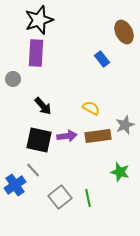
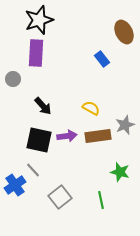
green line: moved 13 px right, 2 px down
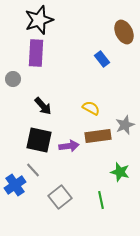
purple arrow: moved 2 px right, 10 px down
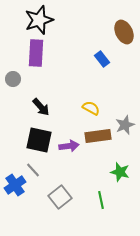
black arrow: moved 2 px left, 1 px down
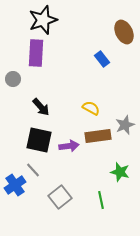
black star: moved 4 px right
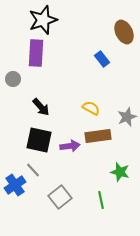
gray star: moved 2 px right, 8 px up
purple arrow: moved 1 px right
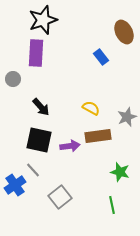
blue rectangle: moved 1 px left, 2 px up
green line: moved 11 px right, 5 px down
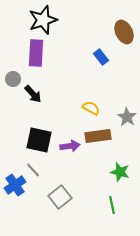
black arrow: moved 8 px left, 13 px up
gray star: rotated 18 degrees counterclockwise
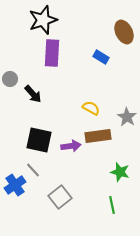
purple rectangle: moved 16 px right
blue rectangle: rotated 21 degrees counterclockwise
gray circle: moved 3 px left
purple arrow: moved 1 px right
